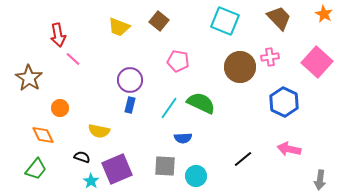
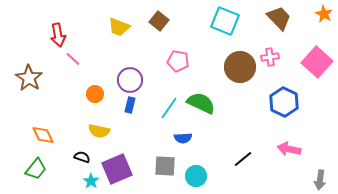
orange circle: moved 35 px right, 14 px up
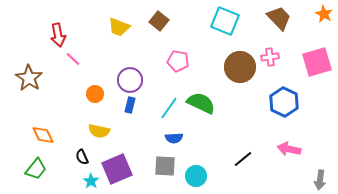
pink square: rotated 32 degrees clockwise
blue semicircle: moved 9 px left
black semicircle: rotated 133 degrees counterclockwise
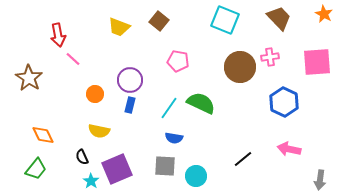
cyan square: moved 1 px up
pink square: rotated 12 degrees clockwise
blue semicircle: rotated 12 degrees clockwise
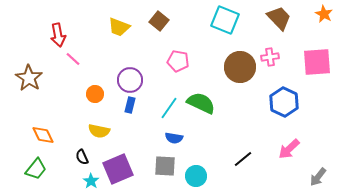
pink arrow: rotated 55 degrees counterclockwise
purple square: moved 1 px right
gray arrow: moved 2 px left, 3 px up; rotated 30 degrees clockwise
